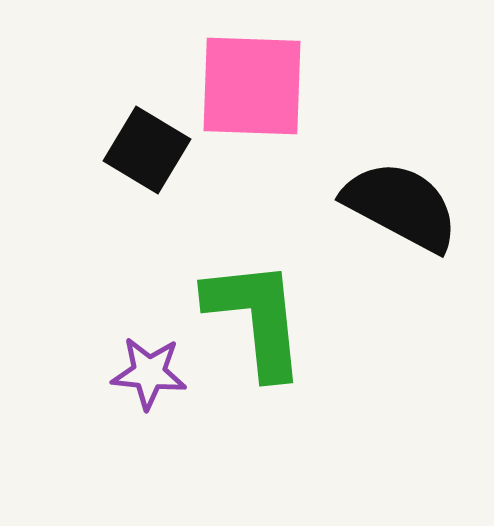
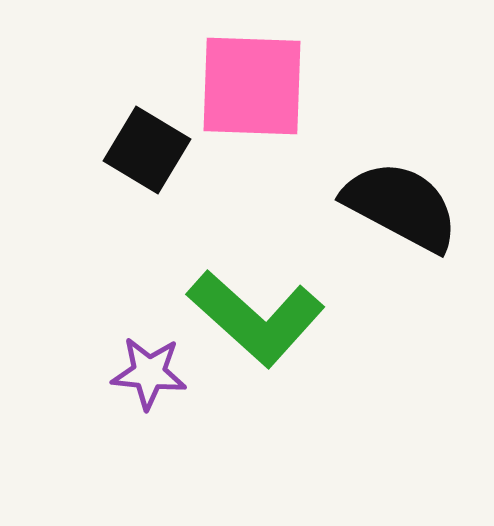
green L-shape: rotated 138 degrees clockwise
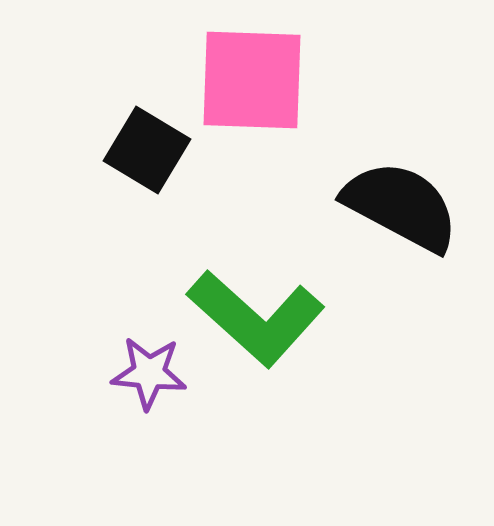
pink square: moved 6 px up
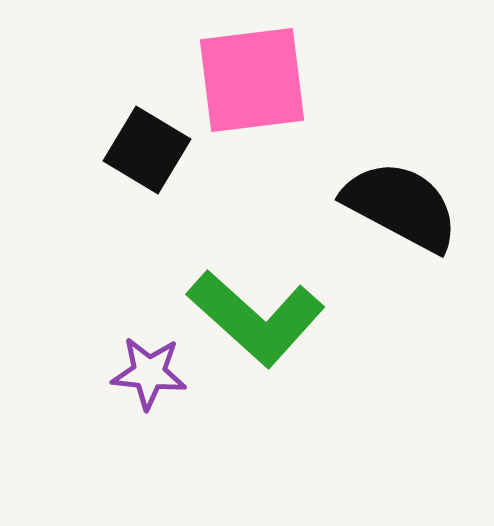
pink square: rotated 9 degrees counterclockwise
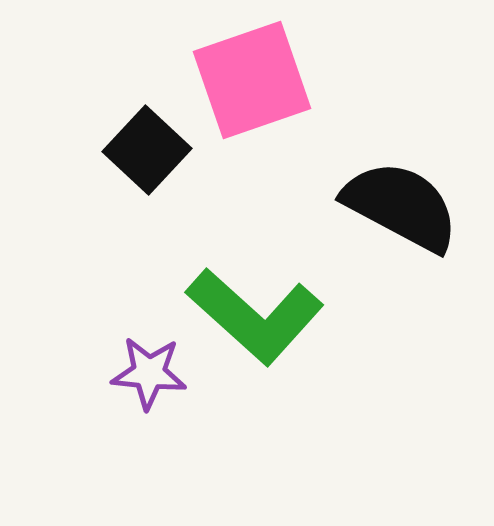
pink square: rotated 12 degrees counterclockwise
black square: rotated 12 degrees clockwise
green L-shape: moved 1 px left, 2 px up
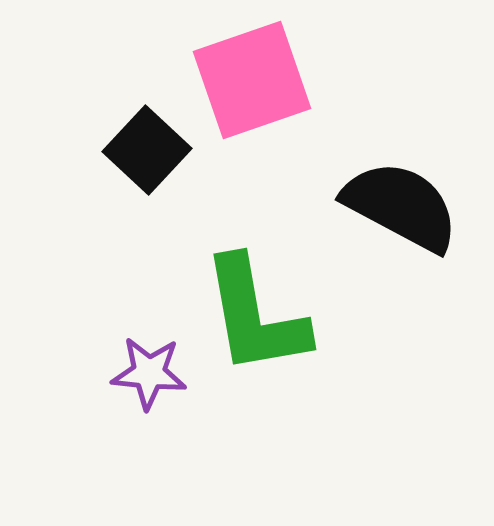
green L-shape: rotated 38 degrees clockwise
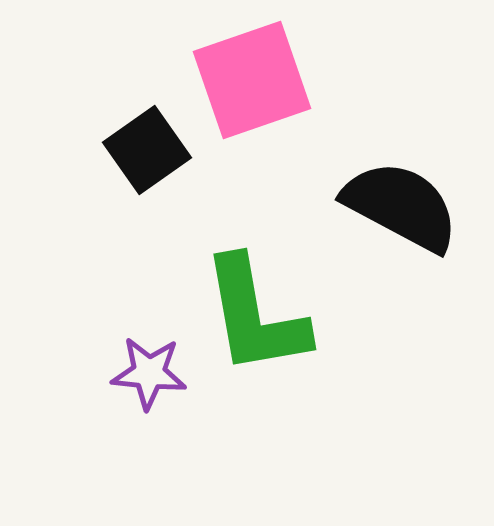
black square: rotated 12 degrees clockwise
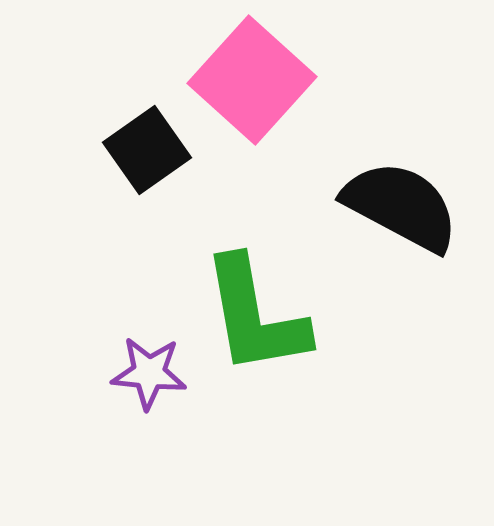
pink square: rotated 29 degrees counterclockwise
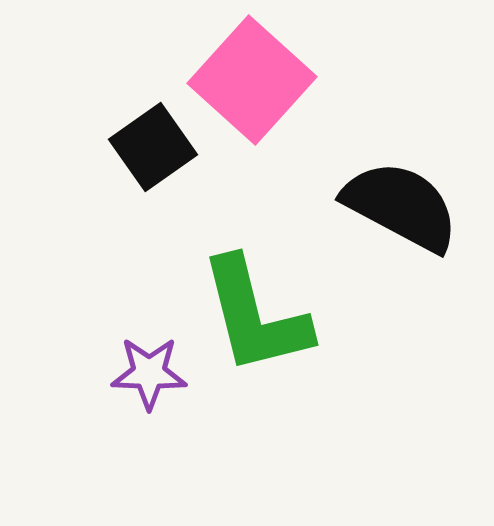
black square: moved 6 px right, 3 px up
green L-shape: rotated 4 degrees counterclockwise
purple star: rotated 4 degrees counterclockwise
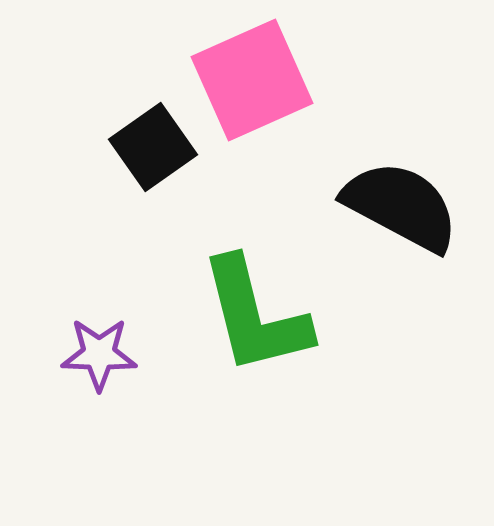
pink square: rotated 24 degrees clockwise
purple star: moved 50 px left, 19 px up
